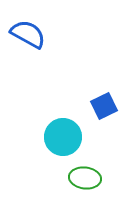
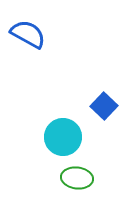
blue square: rotated 20 degrees counterclockwise
green ellipse: moved 8 px left
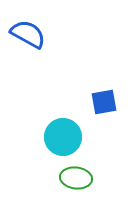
blue square: moved 4 px up; rotated 36 degrees clockwise
green ellipse: moved 1 px left
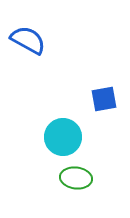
blue semicircle: moved 6 px down
blue square: moved 3 px up
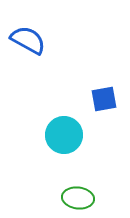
cyan circle: moved 1 px right, 2 px up
green ellipse: moved 2 px right, 20 px down
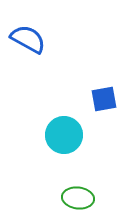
blue semicircle: moved 1 px up
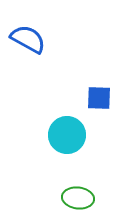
blue square: moved 5 px left, 1 px up; rotated 12 degrees clockwise
cyan circle: moved 3 px right
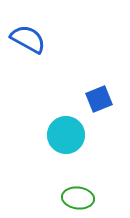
blue square: moved 1 px down; rotated 24 degrees counterclockwise
cyan circle: moved 1 px left
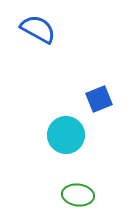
blue semicircle: moved 10 px right, 10 px up
green ellipse: moved 3 px up
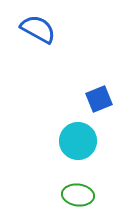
cyan circle: moved 12 px right, 6 px down
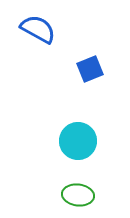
blue square: moved 9 px left, 30 px up
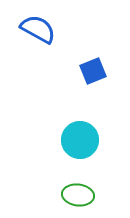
blue square: moved 3 px right, 2 px down
cyan circle: moved 2 px right, 1 px up
